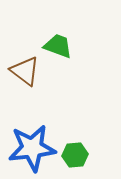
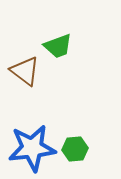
green trapezoid: rotated 140 degrees clockwise
green hexagon: moved 6 px up
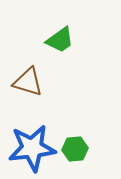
green trapezoid: moved 2 px right, 6 px up; rotated 16 degrees counterclockwise
brown triangle: moved 3 px right, 11 px down; rotated 20 degrees counterclockwise
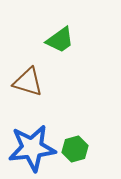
green hexagon: rotated 10 degrees counterclockwise
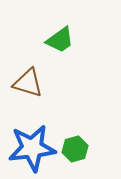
brown triangle: moved 1 px down
